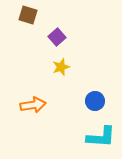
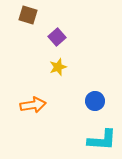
yellow star: moved 3 px left
cyan L-shape: moved 1 px right, 3 px down
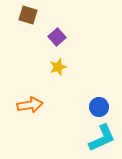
blue circle: moved 4 px right, 6 px down
orange arrow: moved 3 px left
cyan L-shape: moved 2 px up; rotated 28 degrees counterclockwise
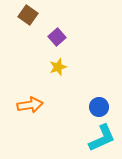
brown square: rotated 18 degrees clockwise
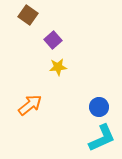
purple square: moved 4 px left, 3 px down
yellow star: rotated 12 degrees clockwise
orange arrow: rotated 30 degrees counterclockwise
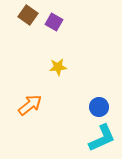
purple square: moved 1 px right, 18 px up; rotated 18 degrees counterclockwise
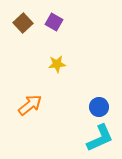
brown square: moved 5 px left, 8 px down; rotated 12 degrees clockwise
yellow star: moved 1 px left, 3 px up
cyan L-shape: moved 2 px left
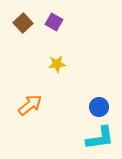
cyan L-shape: rotated 16 degrees clockwise
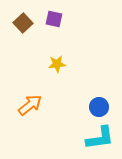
purple square: moved 3 px up; rotated 18 degrees counterclockwise
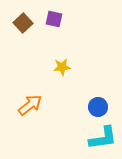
yellow star: moved 5 px right, 3 px down
blue circle: moved 1 px left
cyan L-shape: moved 3 px right
